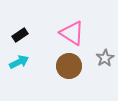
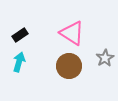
cyan arrow: rotated 48 degrees counterclockwise
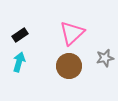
pink triangle: rotated 44 degrees clockwise
gray star: rotated 18 degrees clockwise
